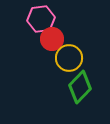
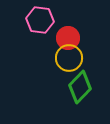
pink hexagon: moved 1 px left, 1 px down; rotated 16 degrees clockwise
red circle: moved 16 px right, 1 px up
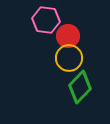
pink hexagon: moved 6 px right
red circle: moved 2 px up
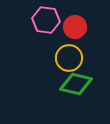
red circle: moved 7 px right, 9 px up
green diamond: moved 4 px left, 3 px up; rotated 60 degrees clockwise
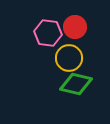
pink hexagon: moved 2 px right, 13 px down
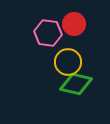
red circle: moved 1 px left, 3 px up
yellow circle: moved 1 px left, 4 px down
